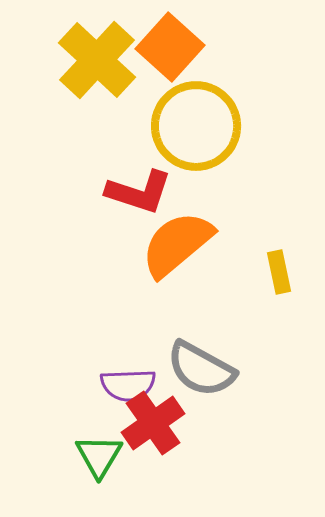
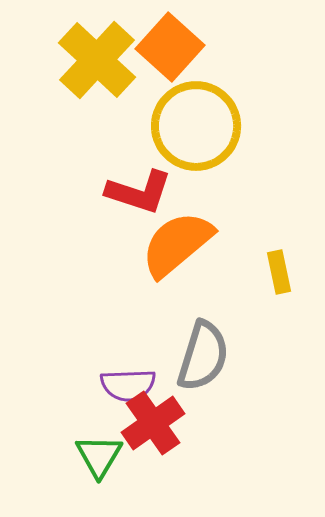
gray semicircle: moved 2 px right, 13 px up; rotated 102 degrees counterclockwise
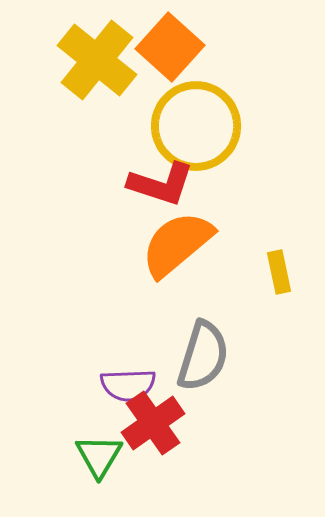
yellow cross: rotated 4 degrees counterclockwise
red L-shape: moved 22 px right, 8 px up
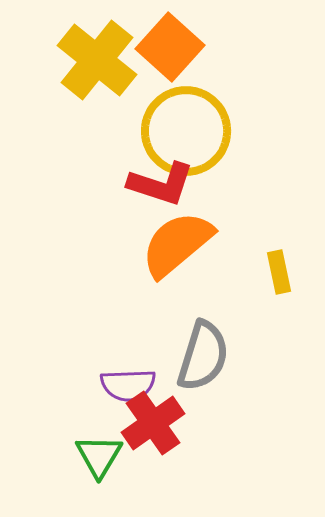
yellow circle: moved 10 px left, 5 px down
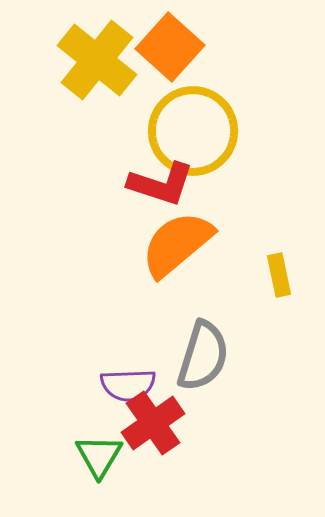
yellow circle: moved 7 px right
yellow rectangle: moved 3 px down
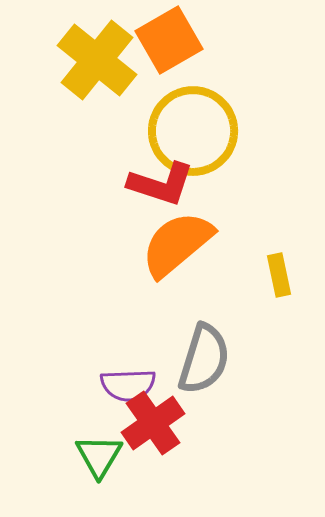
orange square: moved 1 px left, 7 px up; rotated 18 degrees clockwise
gray semicircle: moved 1 px right, 3 px down
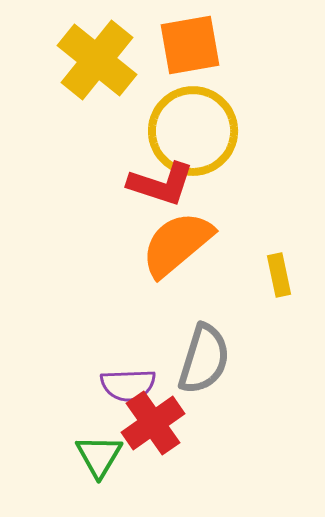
orange square: moved 21 px right, 5 px down; rotated 20 degrees clockwise
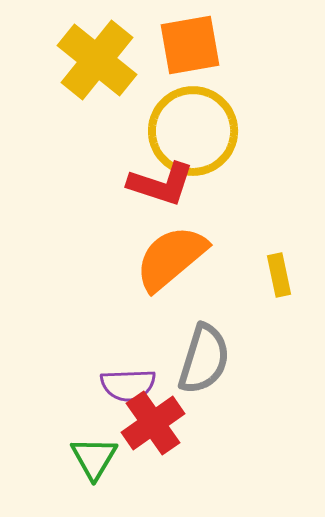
orange semicircle: moved 6 px left, 14 px down
green triangle: moved 5 px left, 2 px down
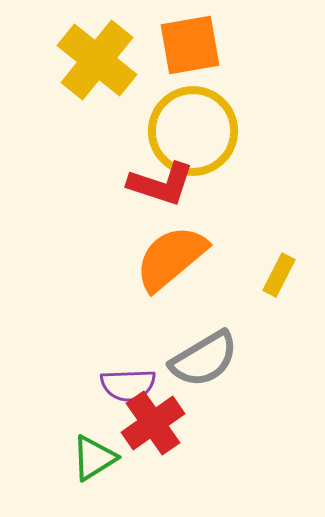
yellow rectangle: rotated 39 degrees clockwise
gray semicircle: rotated 42 degrees clockwise
green triangle: rotated 27 degrees clockwise
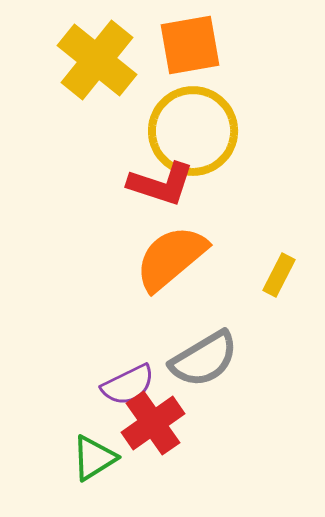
purple semicircle: rotated 24 degrees counterclockwise
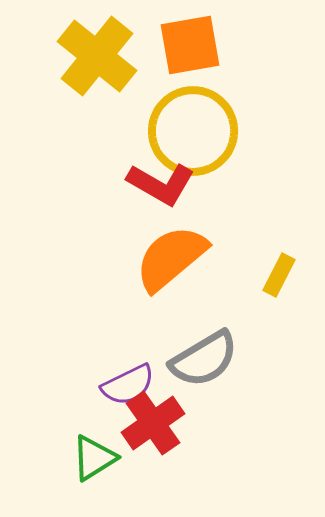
yellow cross: moved 4 px up
red L-shape: rotated 12 degrees clockwise
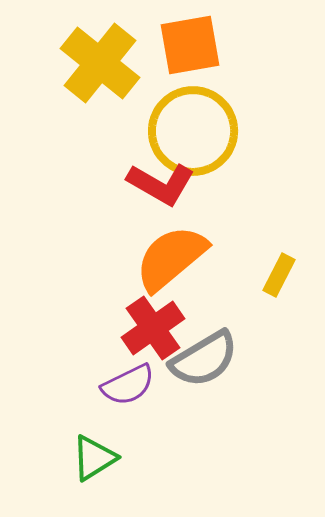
yellow cross: moved 3 px right, 7 px down
red cross: moved 95 px up
